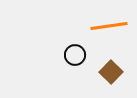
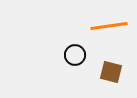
brown square: rotated 30 degrees counterclockwise
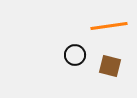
brown square: moved 1 px left, 6 px up
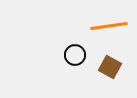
brown square: moved 1 px down; rotated 15 degrees clockwise
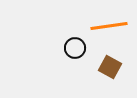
black circle: moved 7 px up
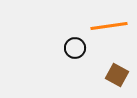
brown square: moved 7 px right, 8 px down
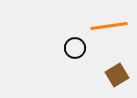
brown square: rotated 30 degrees clockwise
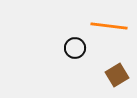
orange line: rotated 15 degrees clockwise
